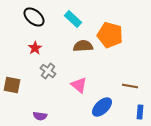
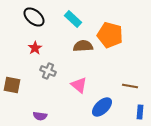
gray cross: rotated 14 degrees counterclockwise
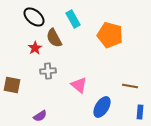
cyan rectangle: rotated 18 degrees clockwise
brown semicircle: moved 29 px left, 8 px up; rotated 114 degrees counterclockwise
gray cross: rotated 28 degrees counterclockwise
blue ellipse: rotated 15 degrees counterclockwise
purple semicircle: rotated 40 degrees counterclockwise
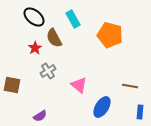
gray cross: rotated 28 degrees counterclockwise
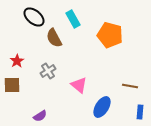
red star: moved 18 px left, 13 px down
brown square: rotated 12 degrees counterclockwise
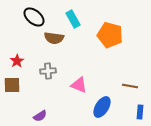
brown semicircle: rotated 54 degrees counterclockwise
gray cross: rotated 28 degrees clockwise
pink triangle: rotated 18 degrees counterclockwise
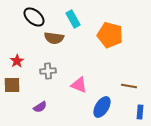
brown line: moved 1 px left
purple semicircle: moved 9 px up
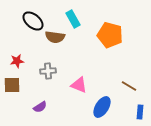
black ellipse: moved 1 px left, 4 px down
brown semicircle: moved 1 px right, 1 px up
red star: rotated 24 degrees clockwise
brown line: rotated 21 degrees clockwise
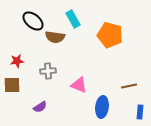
brown line: rotated 42 degrees counterclockwise
blue ellipse: rotated 25 degrees counterclockwise
